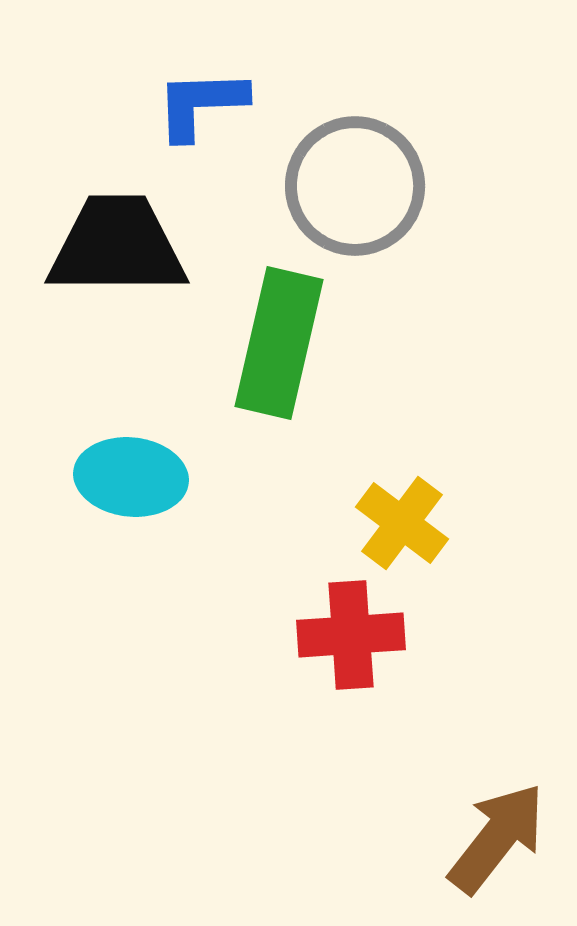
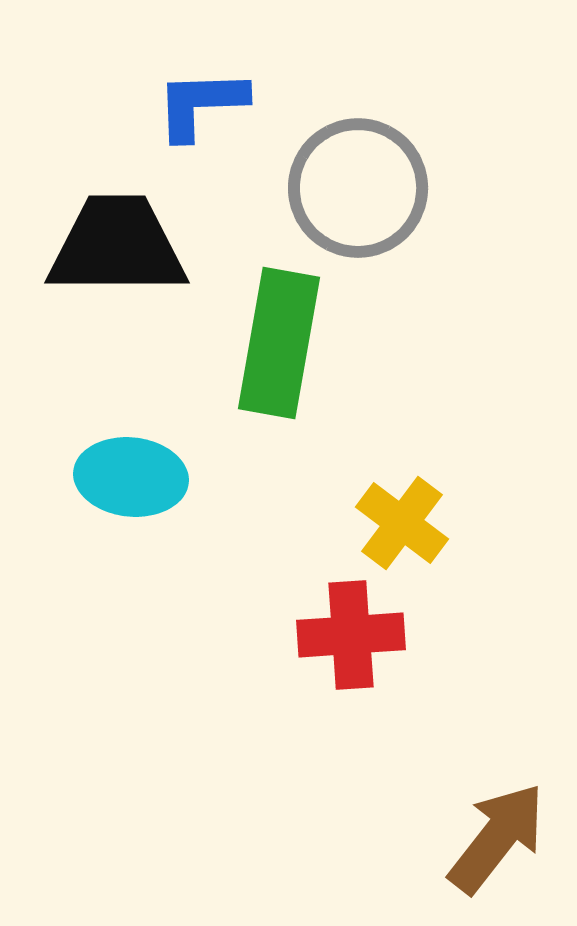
gray circle: moved 3 px right, 2 px down
green rectangle: rotated 3 degrees counterclockwise
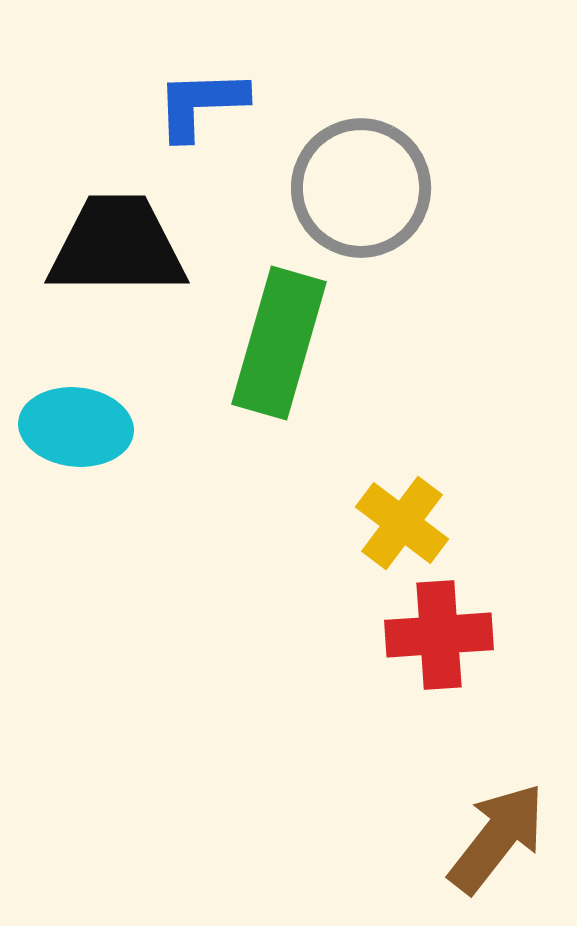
gray circle: moved 3 px right
green rectangle: rotated 6 degrees clockwise
cyan ellipse: moved 55 px left, 50 px up
red cross: moved 88 px right
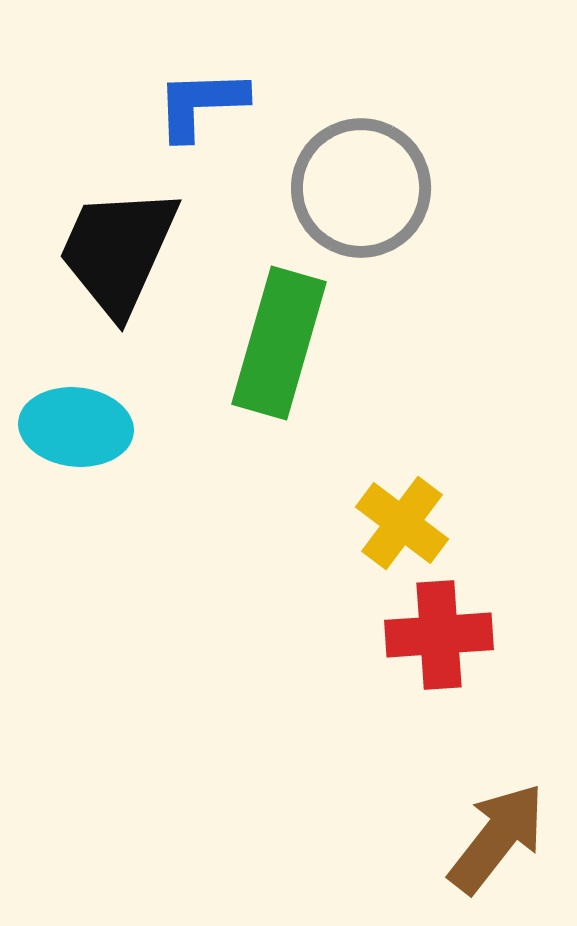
black trapezoid: moved 1 px right, 5 px down; rotated 66 degrees counterclockwise
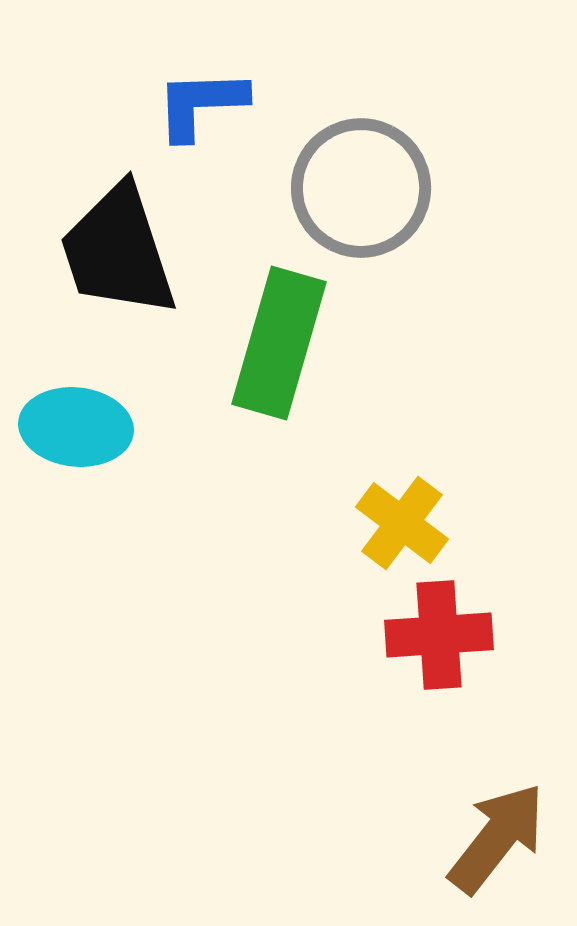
black trapezoid: rotated 42 degrees counterclockwise
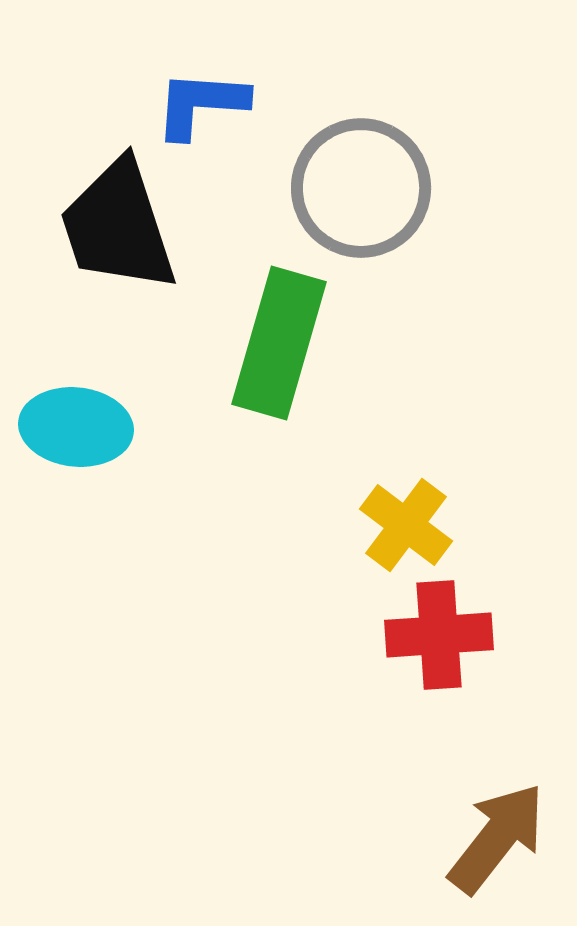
blue L-shape: rotated 6 degrees clockwise
black trapezoid: moved 25 px up
yellow cross: moved 4 px right, 2 px down
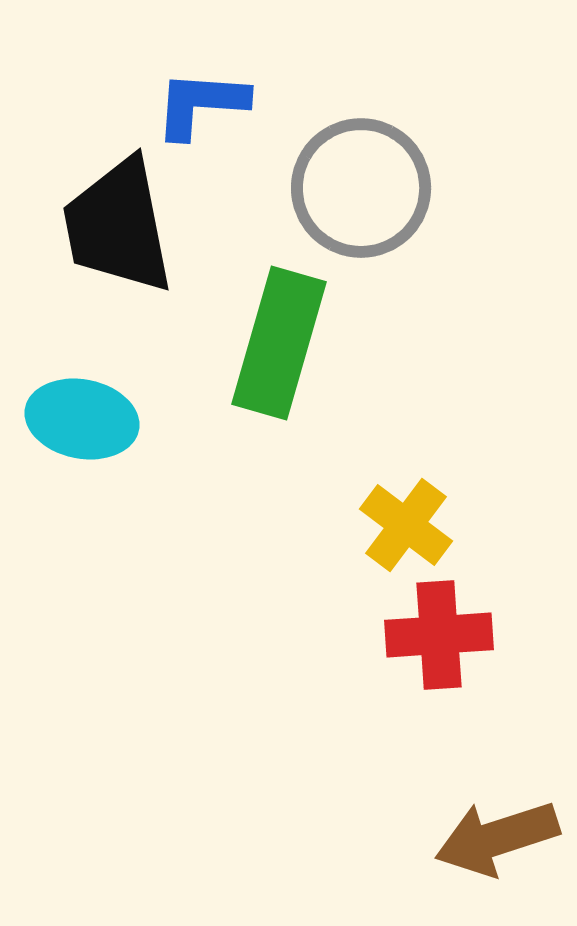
black trapezoid: rotated 7 degrees clockwise
cyan ellipse: moved 6 px right, 8 px up; rotated 5 degrees clockwise
brown arrow: rotated 146 degrees counterclockwise
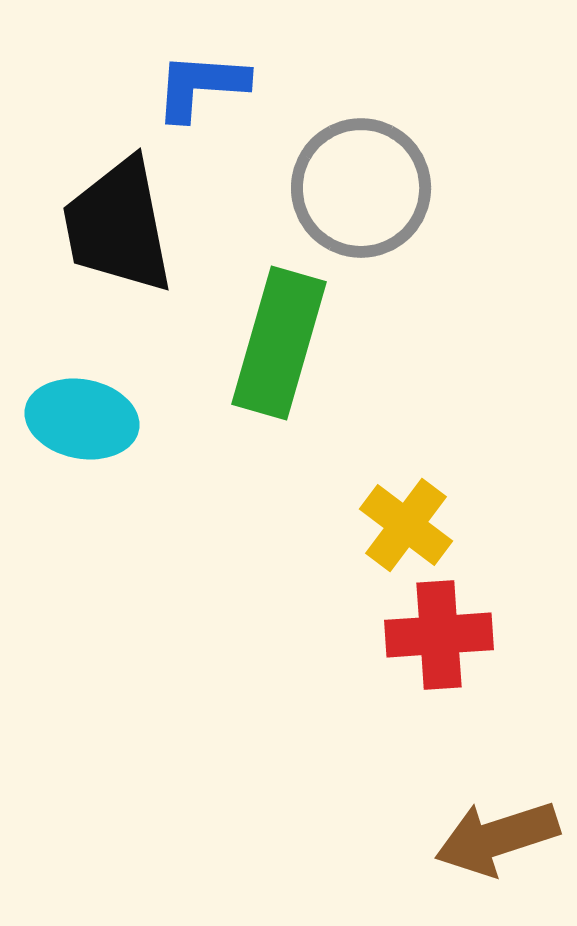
blue L-shape: moved 18 px up
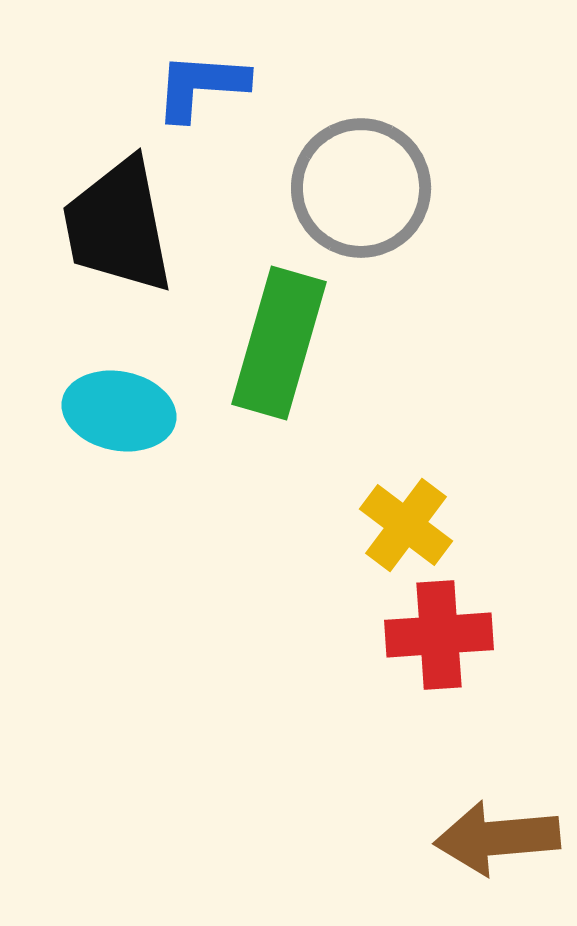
cyan ellipse: moved 37 px right, 8 px up
brown arrow: rotated 13 degrees clockwise
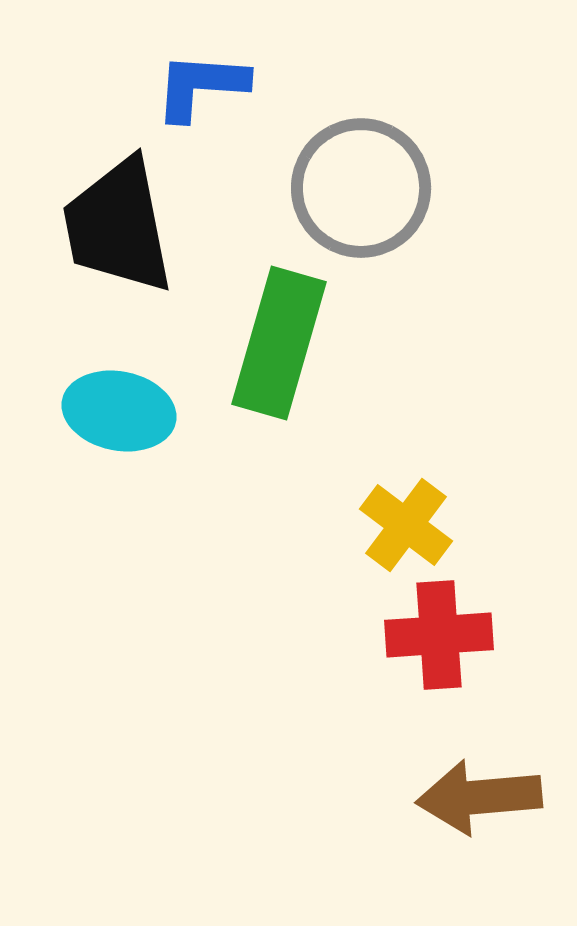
brown arrow: moved 18 px left, 41 px up
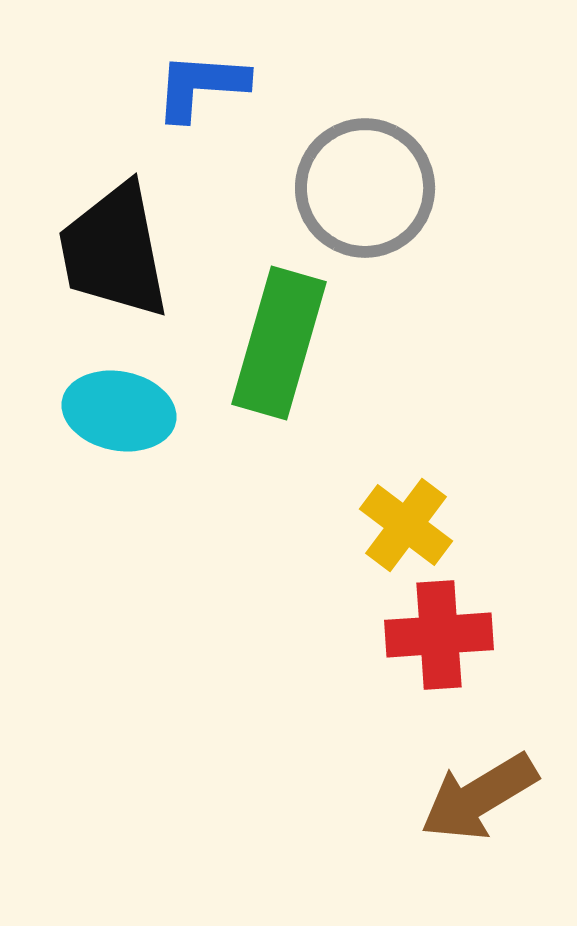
gray circle: moved 4 px right
black trapezoid: moved 4 px left, 25 px down
brown arrow: rotated 26 degrees counterclockwise
